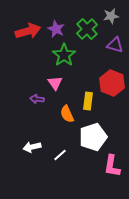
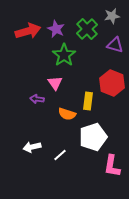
gray star: moved 1 px right
orange semicircle: rotated 48 degrees counterclockwise
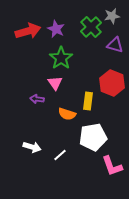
green cross: moved 4 px right, 2 px up
green star: moved 3 px left, 3 px down
white pentagon: rotated 8 degrees clockwise
white arrow: rotated 150 degrees counterclockwise
pink L-shape: rotated 30 degrees counterclockwise
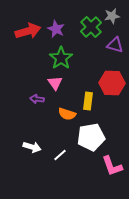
red hexagon: rotated 20 degrees counterclockwise
white pentagon: moved 2 px left
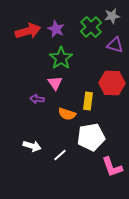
white arrow: moved 1 px up
pink L-shape: moved 1 px down
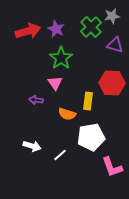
purple arrow: moved 1 px left, 1 px down
